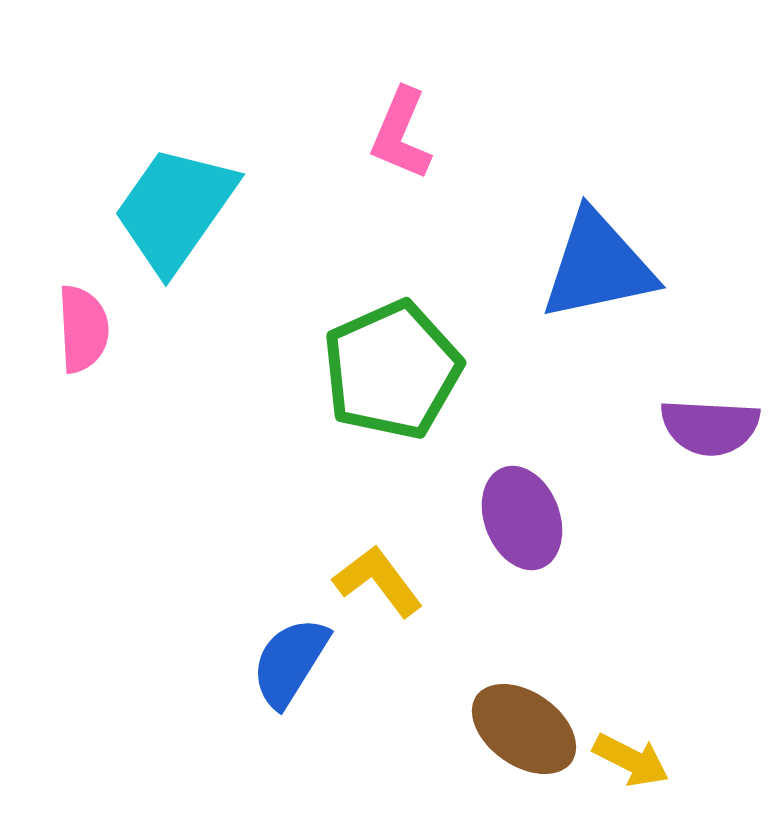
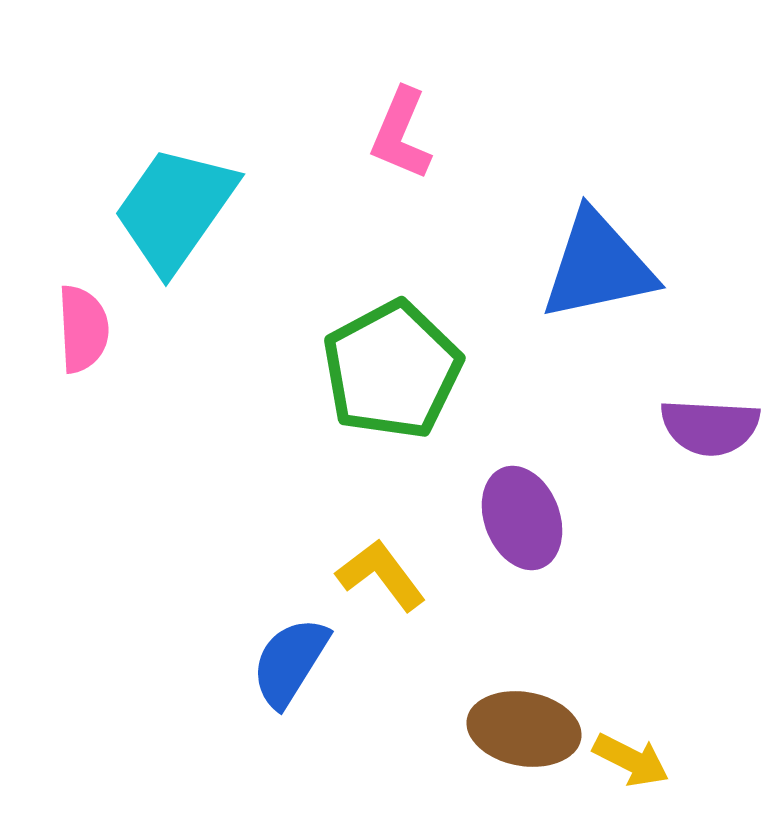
green pentagon: rotated 4 degrees counterclockwise
yellow L-shape: moved 3 px right, 6 px up
brown ellipse: rotated 25 degrees counterclockwise
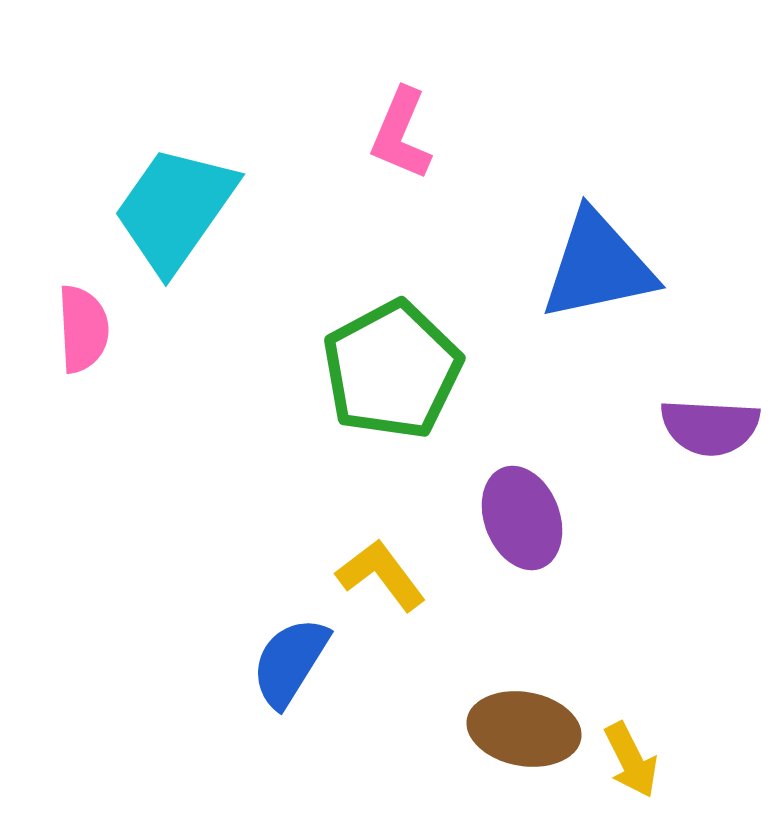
yellow arrow: rotated 36 degrees clockwise
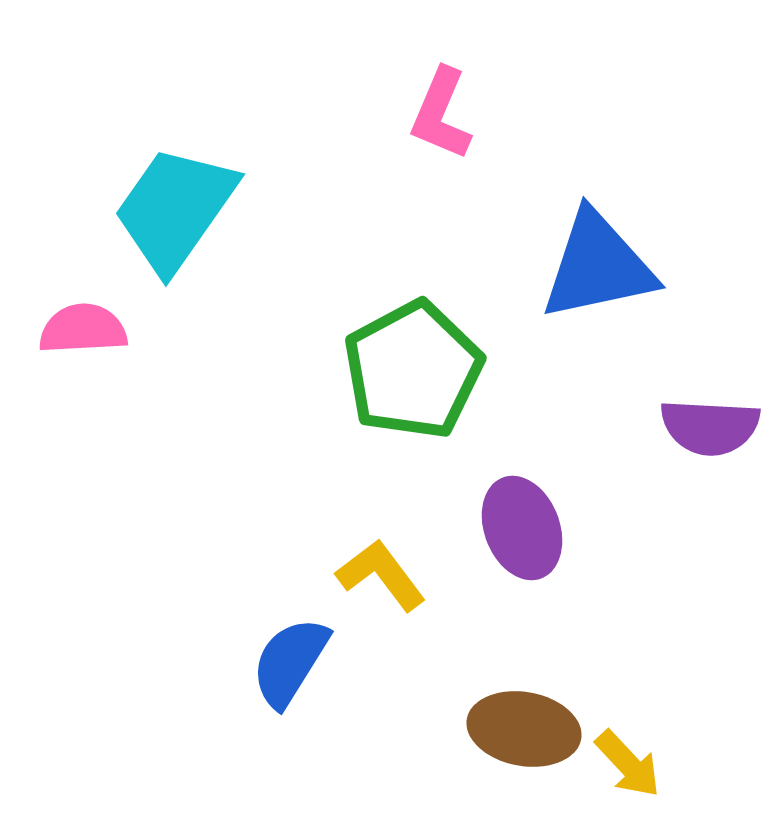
pink L-shape: moved 40 px right, 20 px up
pink semicircle: rotated 90 degrees counterclockwise
green pentagon: moved 21 px right
purple ellipse: moved 10 px down
yellow arrow: moved 3 px left, 4 px down; rotated 16 degrees counterclockwise
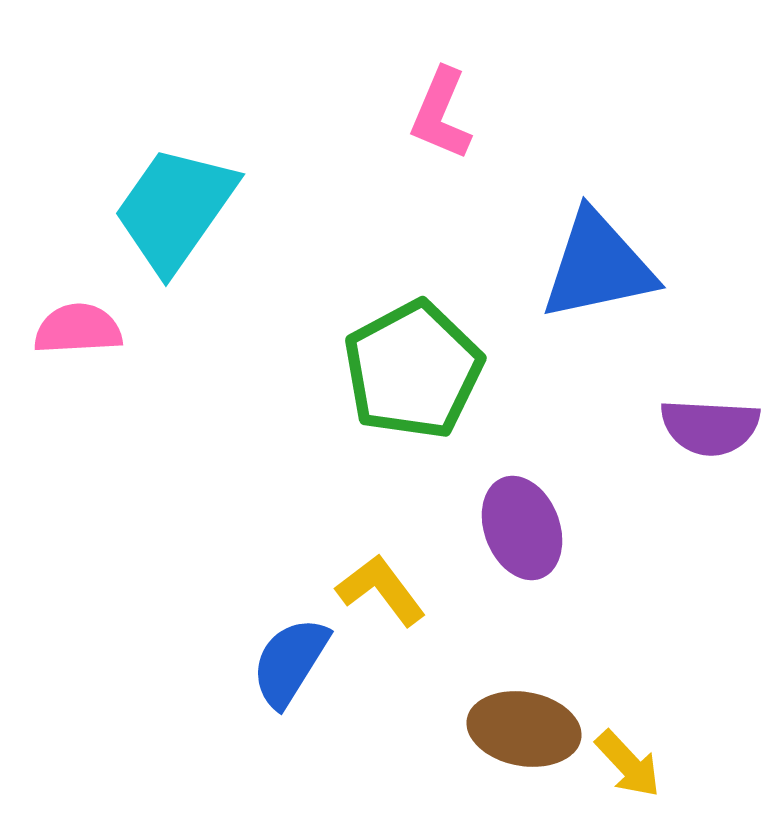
pink semicircle: moved 5 px left
yellow L-shape: moved 15 px down
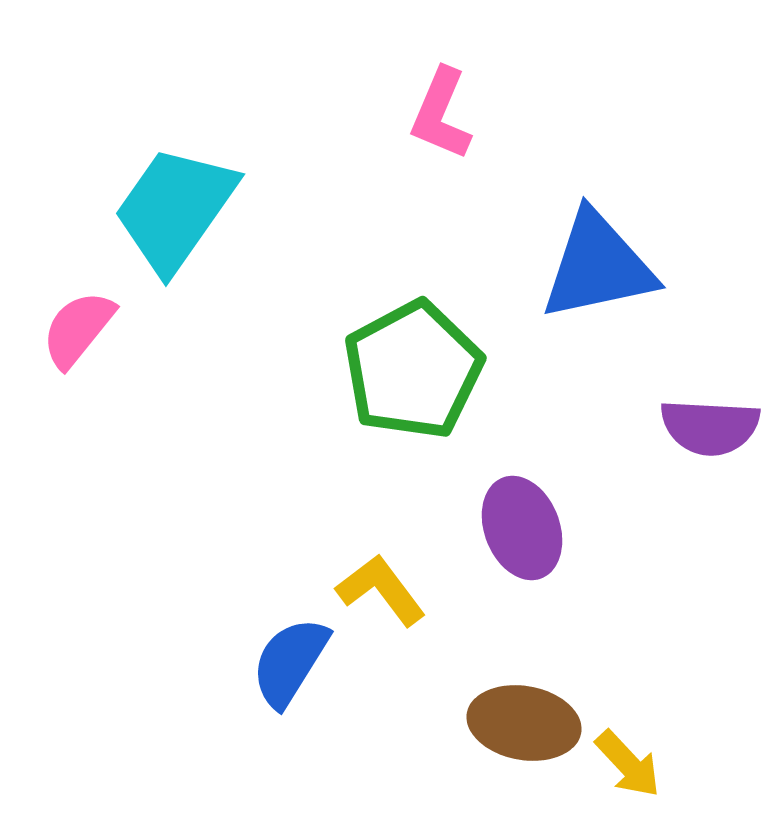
pink semicircle: rotated 48 degrees counterclockwise
brown ellipse: moved 6 px up
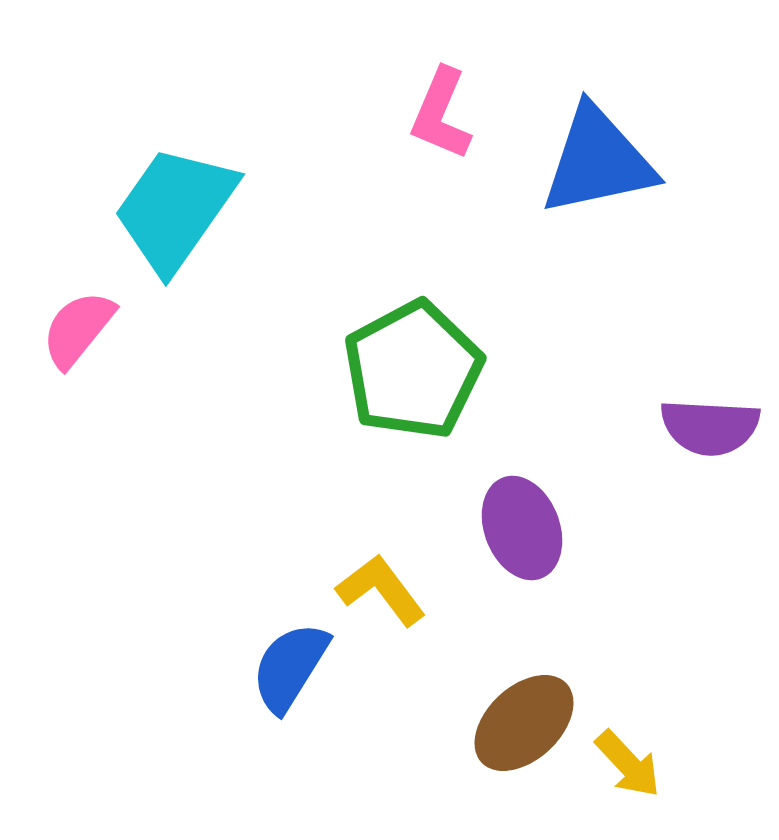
blue triangle: moved 105 px up
blue semicircle: moved 5 px down
brown ellipse: rotated 53 degrees counterclockwise
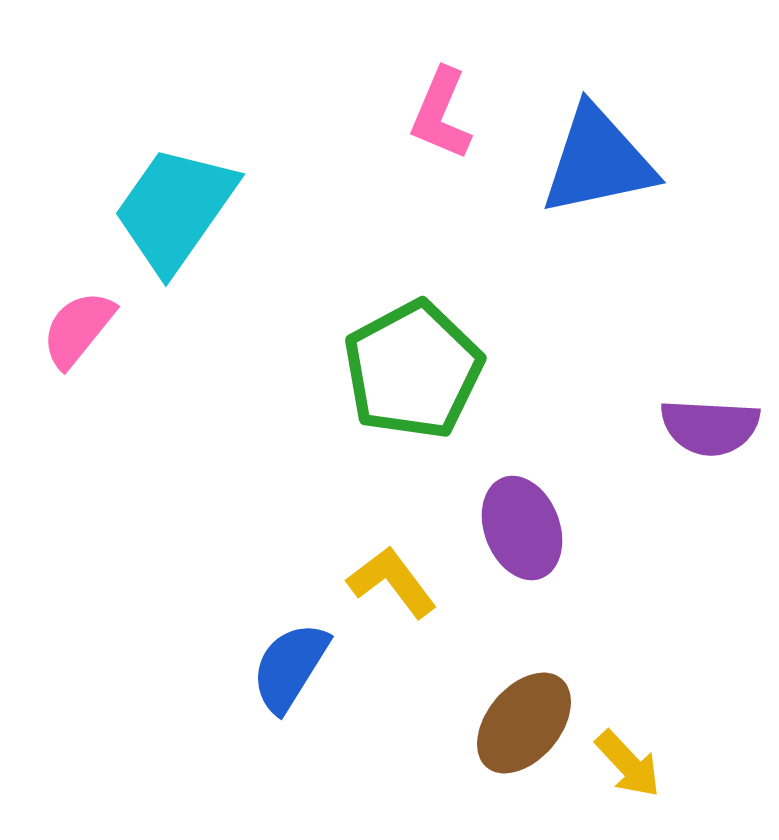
yellow L-shape: moved 11 px right, 8 px up
brown ellipse: rotated 7 degrees counterclockwise
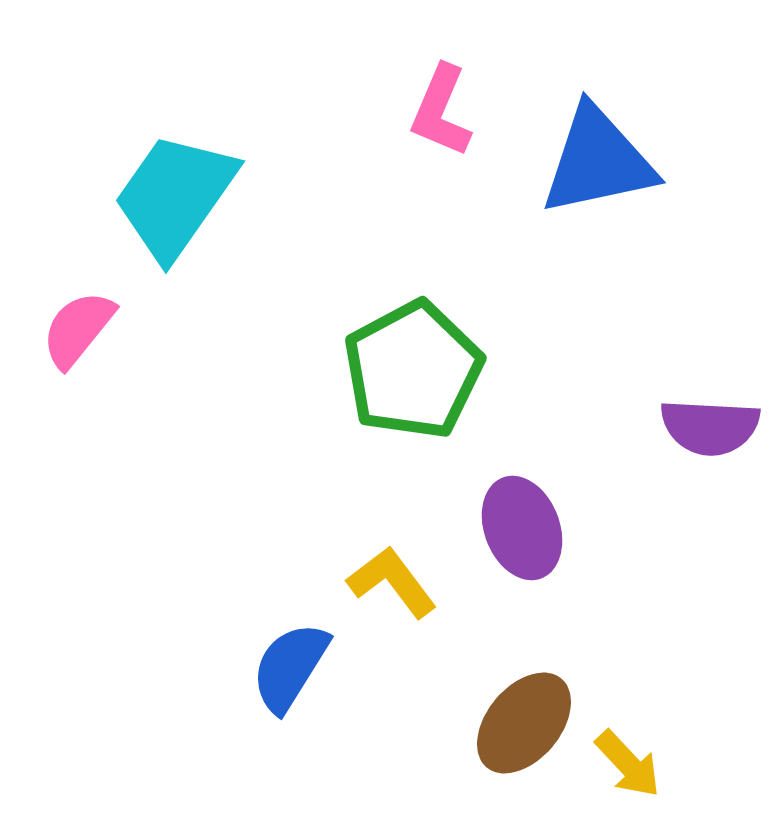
pink L-shape: moved 3 px up
cyan trapezoid: moved 13 px up
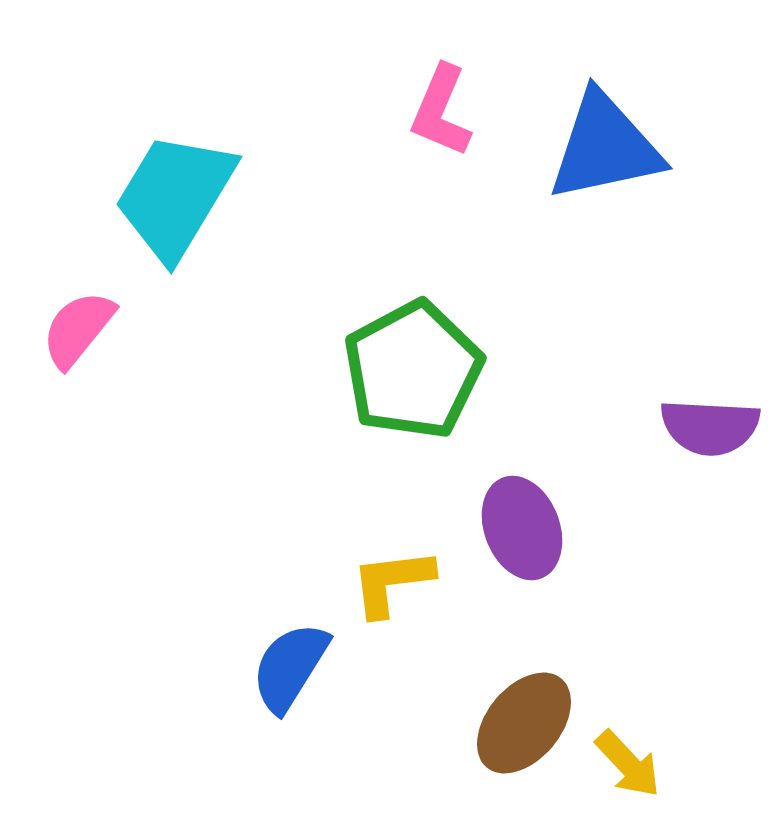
blue triangle: moved 7 px right, 14 px up
cyan trapezoid: rotated 4 degrees counterclockwise
yellow L-shape: rotated 60 degrees counterclockwise
